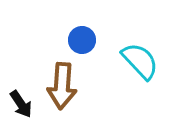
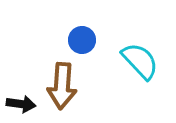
black arrow: rotated 48 degrees counterclockwise
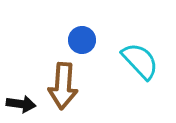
brown arrow: moved 1 px right
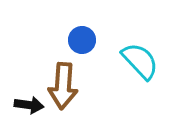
black arrow: moved 8 px right, 1 px down
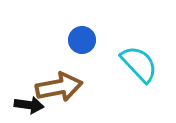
cyan semicircle: moved 1 px left, 3 px down
brown arrow: moved 4 px left, 1 px down; rotated 105 degrees counterclockwise
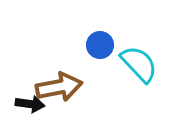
blue circle: moved 18 px right, 5 px down
black arrow: moved 1 px right, 1 px up
